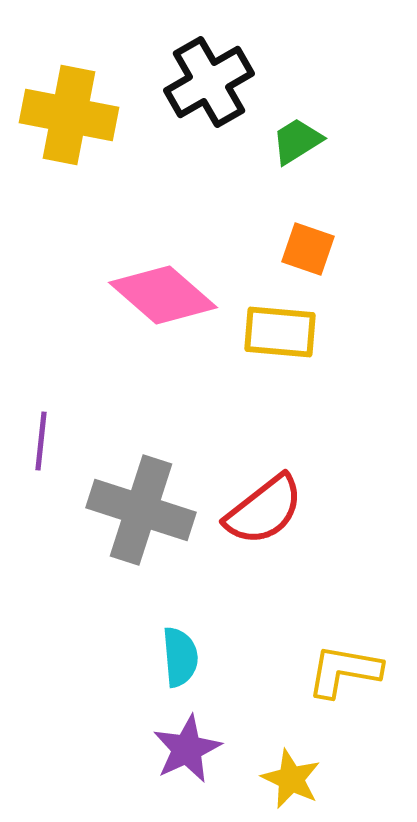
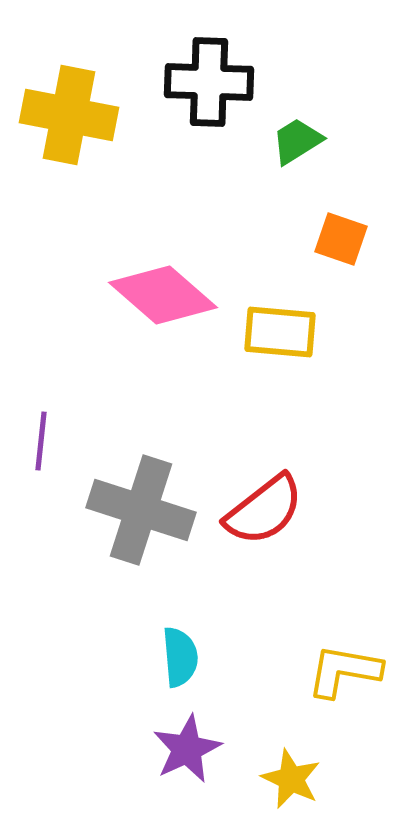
black cross: rotated 32 degrees clockwise
orange square: moved 33 px right, 10 px up
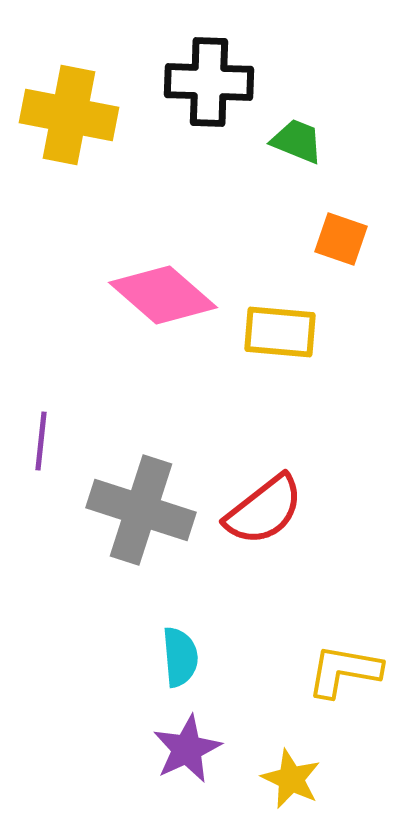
green trapezoid: rotated 54 degrees clockwise
